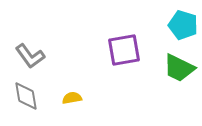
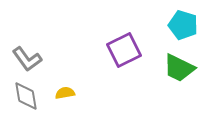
purple square: rotated 16 degrees counterclockwise
gray L-shape: moved 3 px left, 3 px down
yellow semicircle: moved 7 px left, 5 px up
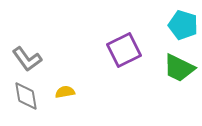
yellow semicircle: moved 1 px up
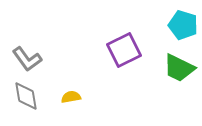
yellow semicircle: moved 6 px right, 5 px down
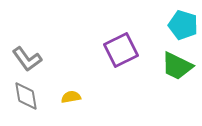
purple square: moved 3 px left
green trapezoid: moved 2 px left, 2 px up
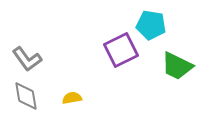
cyan pentagon: moved 32 px left; rotated 8 degrees counterclockwise
yellow semicircle: moved 1 px right, 1 px down
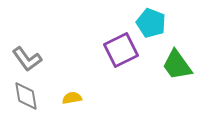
cyan pentagon: moved 2 px up; rotated 12 degrees clockwise
green trapezoid: moved 1 px up; rotated 28 degrees clockwise
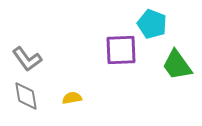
cyan pentagon: moved 1 px right, 1 px down
purple square: rotated 24 degrees clockwise
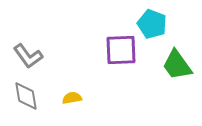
gray L-shape: moved 1 px right, 3 px up
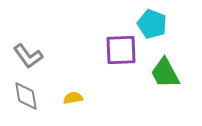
green trapezoid: moved 12 px left, 8 px down; rotated 8 degrees clockwise
yellow semicircle: moved 1 px right
